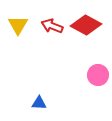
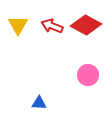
pink circle: moved 10 px left
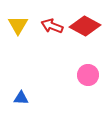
red diamond: moved 1 px left, 1 px down
blue triangle: moved 18 px left, 5 px up
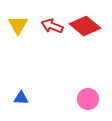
red diamond: rotated 12 degrees clockwise
pink circle: moved 24 px down
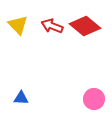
yellow triangle: rotated 15 degrees counterclockwise
pink circle: moved 6 px right
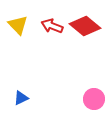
blue triangle: rotated 28 degrees counterclockwise
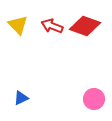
red diamond: rotated 20 degrees counterclockwise
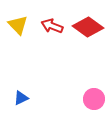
red diamond: moved 3 px right, 1 px down; rotated 16 degrees clockwise
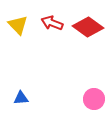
red arrow: moved 3 px up
blue triangle: rotated 21 degrees clockwise
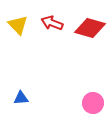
red diamond: moved 2 px right, 1 px down; rotated 20 degrees counterclockwise
pink circle: moved 1 px left, 4 px down
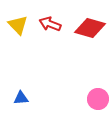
red arrow: moved 2 px left, 1 px down
pink circle: moved 5 px right, 4 px up
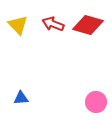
red arrow: moved 3 px right
red diamond: moved 2 px left, 3 px up
pink circle: moved 2 px left, 3 px down
